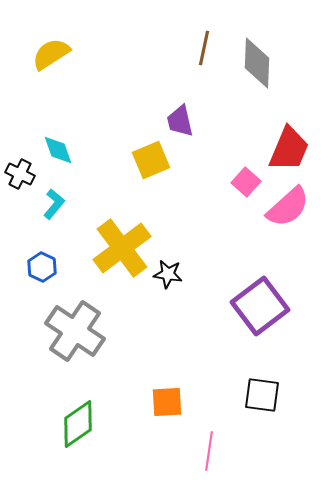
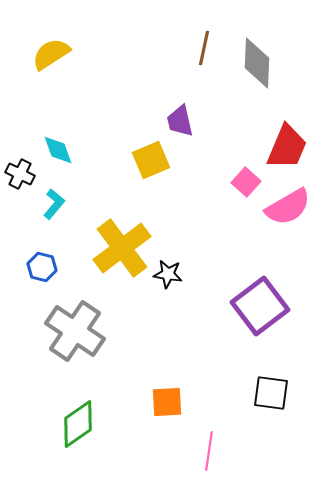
red trapezoid: moved 2 px left, 2 px up
pink semicircle: rotated 12 degrees clockwise
blue hexagon: rotated 12 degrees counterclockwise
black square: moved 9 px right, 2 px up
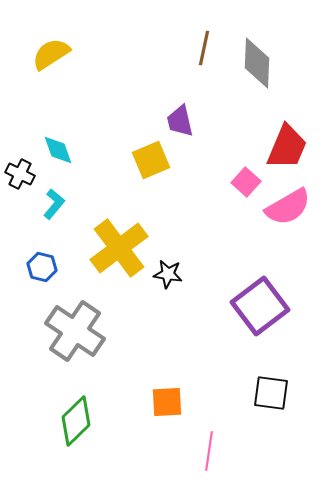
yellow cross: moved 3 px left
green diamond: moved 2 px left, 3 px up; rotated 9 degrees counterclockwise
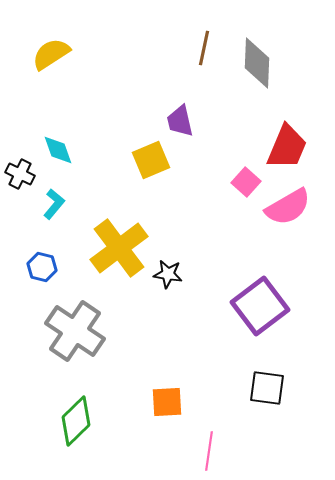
black square: moved 4 px left, 5 px up
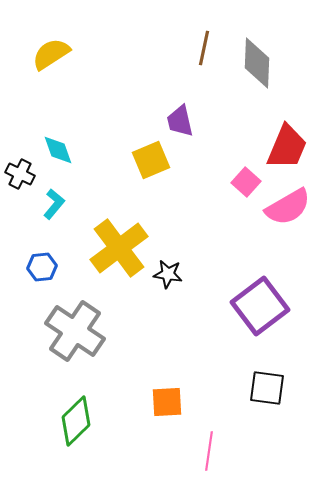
blue hexagon: rotated 20 degrees counterclockwise
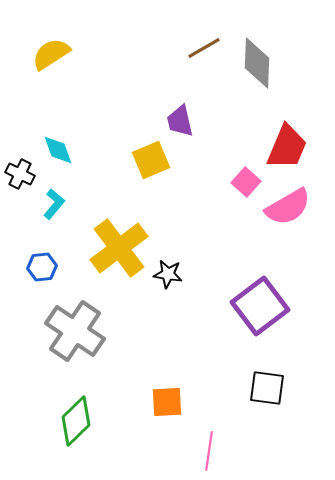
brown line: rotated 48 degrees clockwise
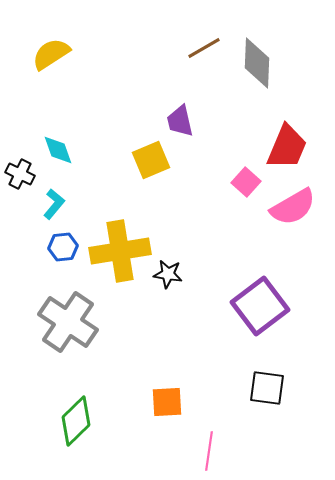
pink semicircle: moved 5 px right
yellow cross: moved 1 px right, 3 px down; rotated 28 degrees clockwise
blue hexagon: moved 21 px right, 20 px up
gray cross: moved 7 px left, 9 px up
